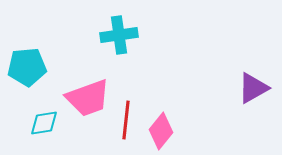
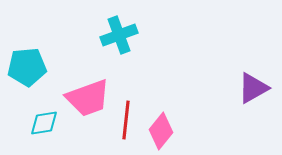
cyan cross: rotated 12 degrees counterclockwise
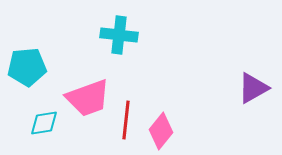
cyan cross: rotated 27 degrees clockwise
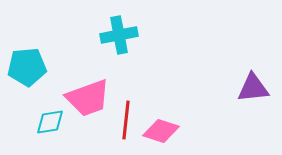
cyan cross: rotated 18 degrees counterclockwise
purple triangle: rotated 24 degrees clockwise
cyan diamond: moved 6 px right, 1 px up
pink diamond: rotated 69 degrees clockwise
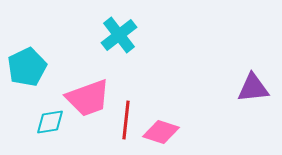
cyan cross: rotated 27 degrees counterclockwise
cyan pentagon: rotated 21 degrees counterclockwise
pink diamond: moved 1 px down
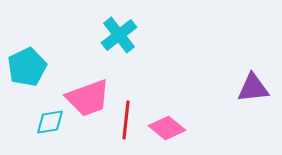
pink diamond: moved 6 px right, 4 px up; rotated 21 degrees clockwise
